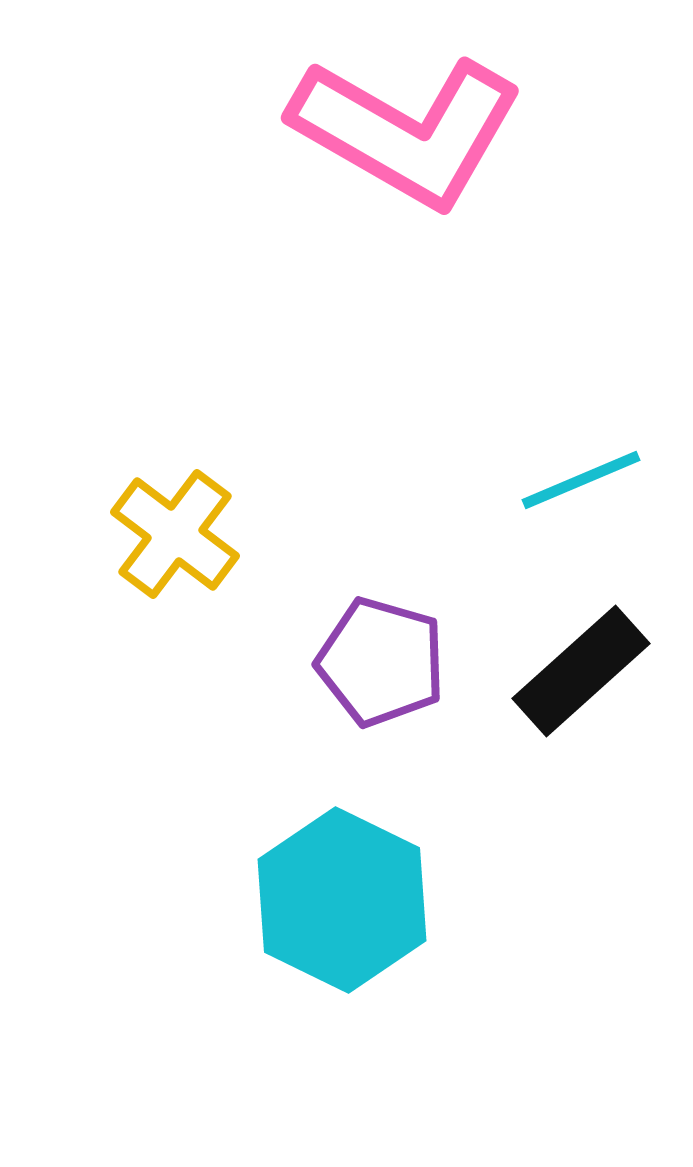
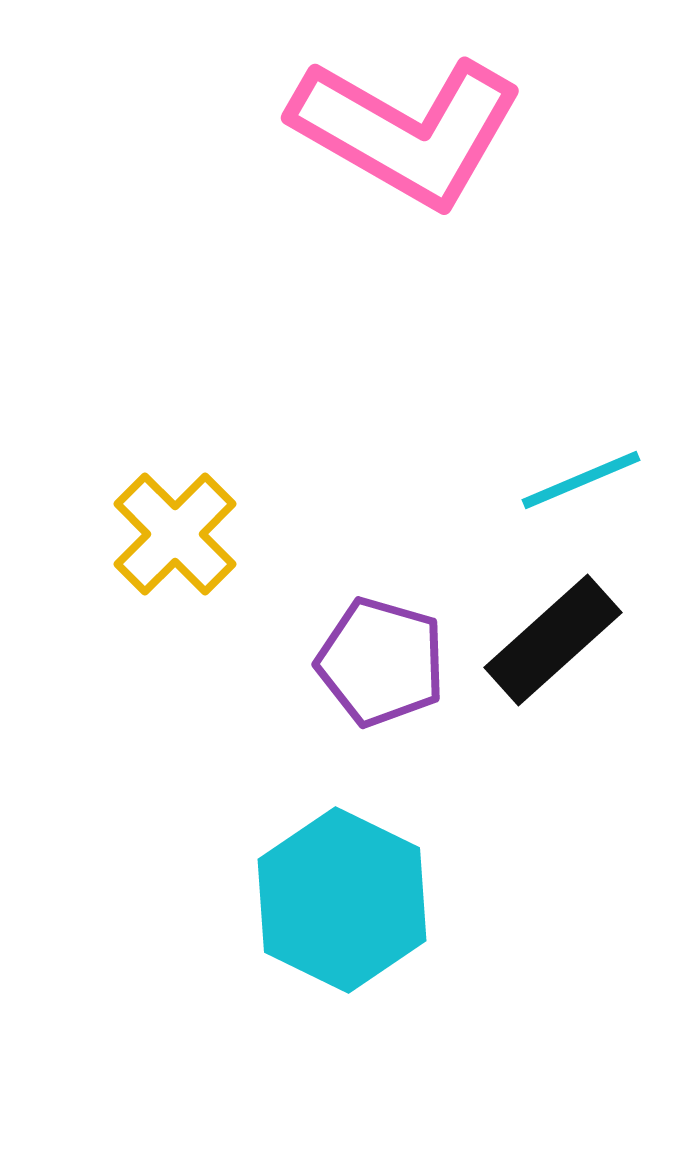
yellow cross: rotated 8 degrees clockwise
black rectangle: moved 28 px left, 31 px up
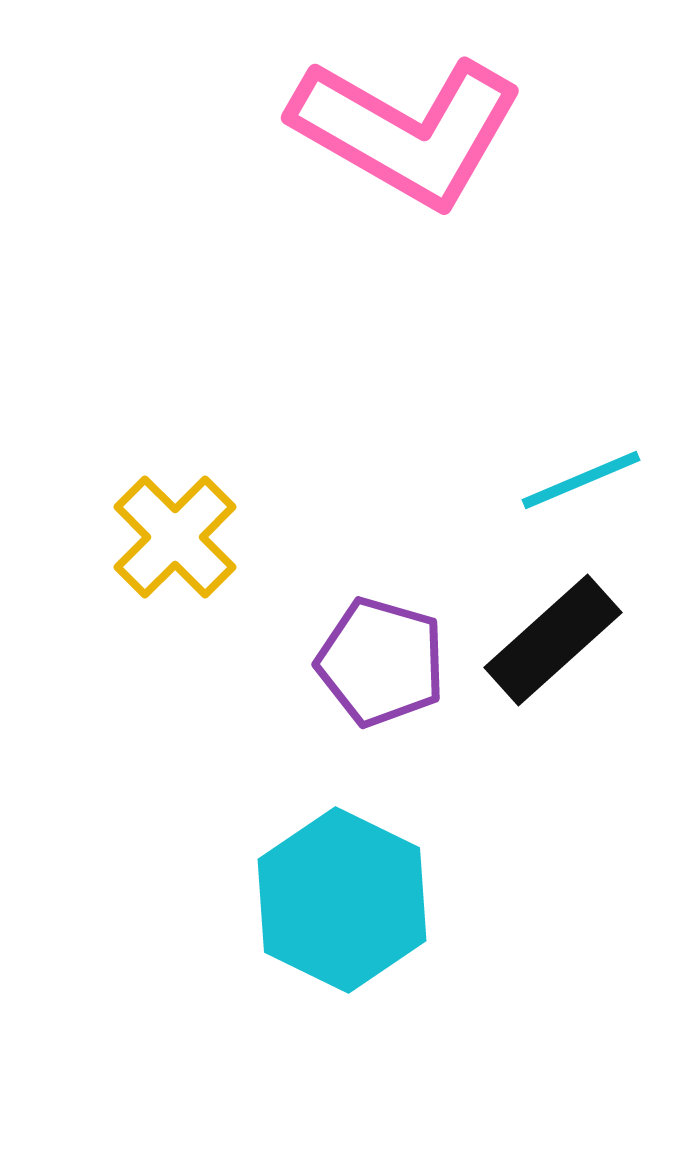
yellow cross: moved 3 px down
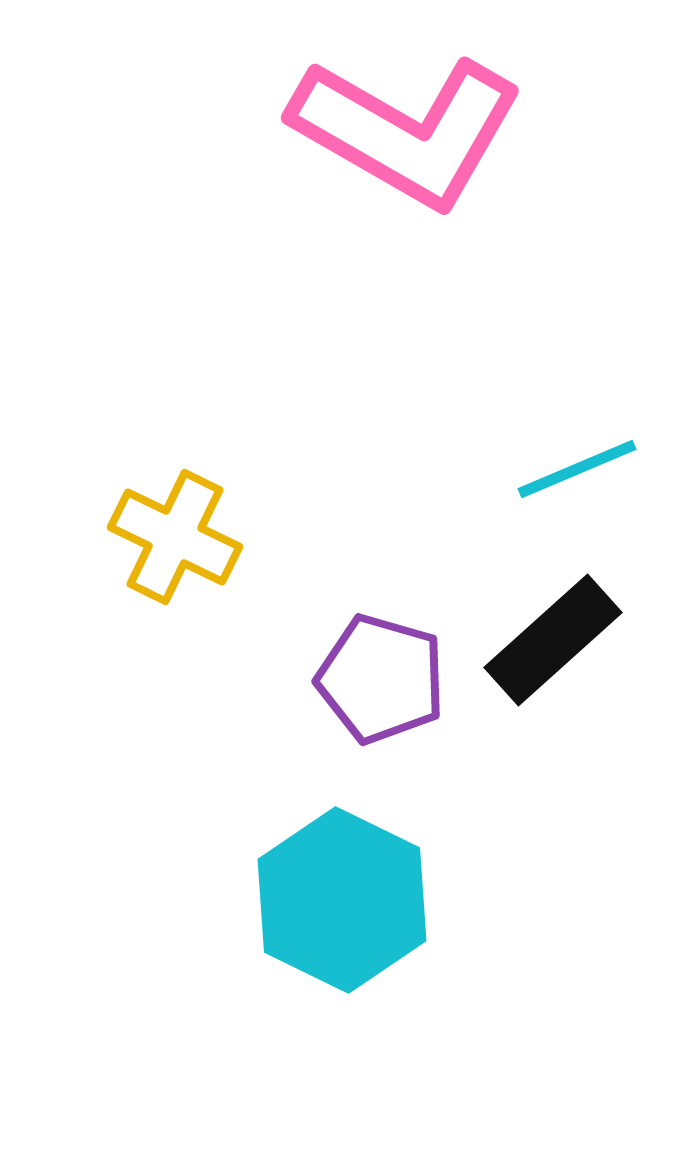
cyan line: moved 4 px left, 11 px up
yellow cross: rotated 19 degrees counterclockwise
purple pentagon: moved 17 px down
